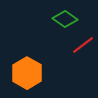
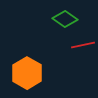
red line: rotated 25 degrees clockwise
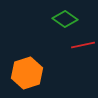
orange hexagon: rotated 12 degrees clockwise
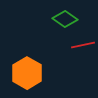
orange hexagon: rotated 12 degrees counterclockwise
